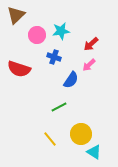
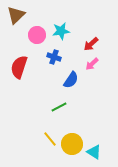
pink arrow: moved 3 px right, 1 px up
red semicircle: moved 2 px up; rotated 90 degrees clockwise
yellow circle: moved 9 px left, 10 px down
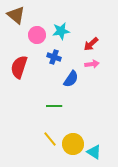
brown triangle: rotated 36 degrees counterclockwise
pink arrow: rotated 144 degrees counterclockwise
blue semicircle: moved 1 px up
green line: moved 5 px left, 1 px up; rotated 28 degrees clockwise
yellow circle: moved 1 px right
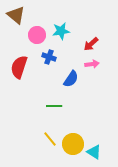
blue cross: moved 5 px left
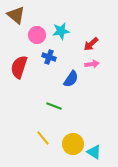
green line: rotated 21 degrees clockwise
yellow line: moved 7 px left, 1 px up
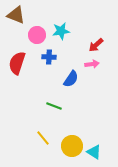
brown triangle: rotated 18 degrees counterclockwise
red arrow: moved 5 px right, 1 px down
blue cross: rotated 16 degrees counterclockwise
red semicircle: moved 2 px left, 4 px up
yellow circle: moved 1 px left, 2 px down
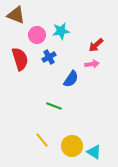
blue cross: rotated 32 degrees counterclockwise
red semicircle: moved 3 px right, 4 px up; rotated 145 degrees clockwise
yellow line: moved 1 px left, 2 px down
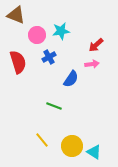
red semicircle: moved 2 px left, 3 px down
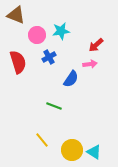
pink arrow: moved 2 px left
yellow circle: moved 4 px down
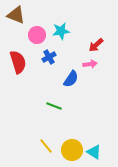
yellow line: moved 4 px right, 6 px down
